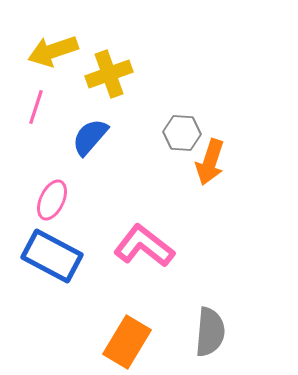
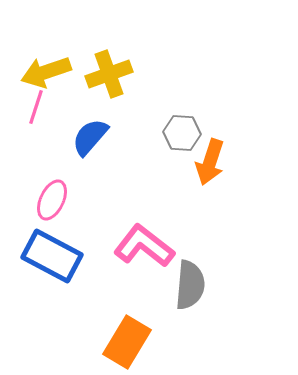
yellow arrow: moved 7 px left, 21 px down
gray semicircle: moved 20 px left, 47 px up
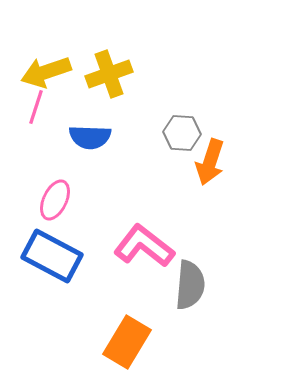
blue semicircle: rotated 129 degrees counterclockwise
pink ellipse: moved 3 px right
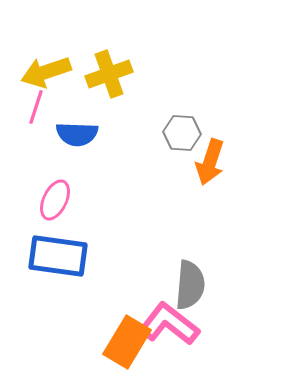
blue semicircle: moved 13 px left, 3 px up
pink L-shape: moved 25 px right, 78 px down
blue rectangle: moved 6 px right; rotated 20 degrees counterclockwise
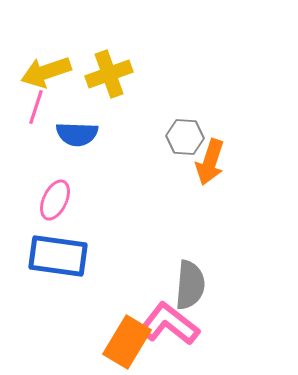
gray hexagon: moved 3 px right, 4 px down
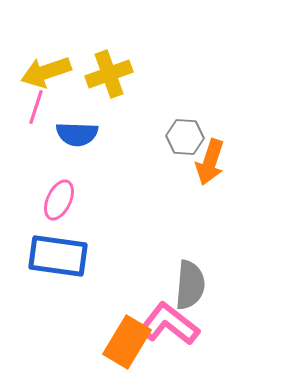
pink ellipse: moved 4 px right
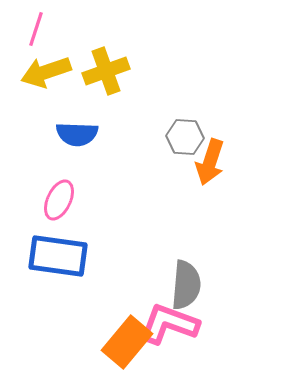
yellow cross: moved 3 px left, 3 px up
pink line: moved 78 px up
gray semicircle: moved 4 px left
pink L-shape: rotated 18 degrees counterclockwise
orange rectangle: rotated 9 degrees clockwise
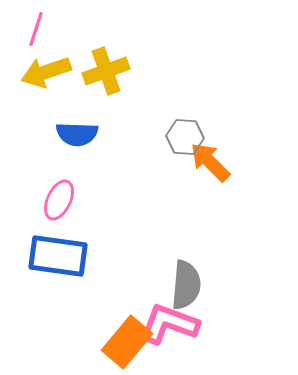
orange arrow: rotated 117 degrees clockwise
